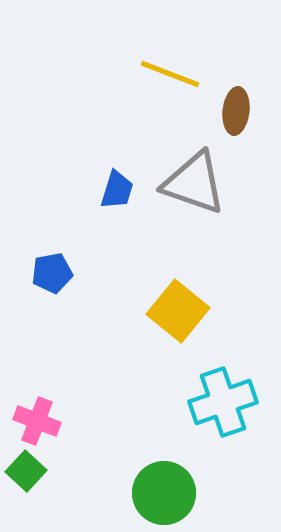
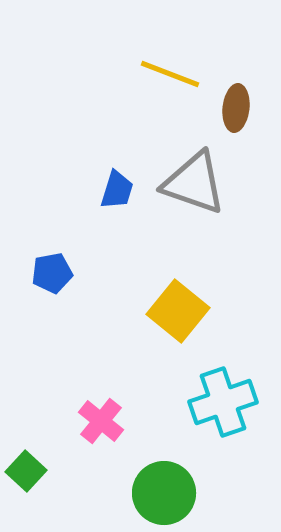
brown ellipse: moved 3 px up
pink cross: moved 64 px right; rotated 18 degrees clockwise
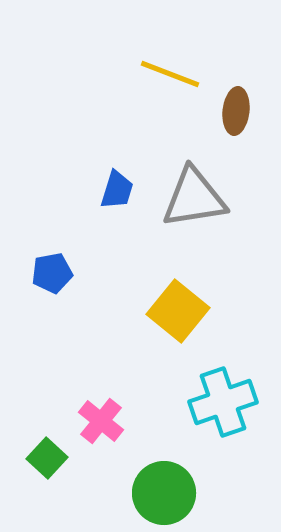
brown ellipse: moved 3 px down
gray triangle: moved 15 px down; rotated 28 degrees counterclockwise
green square: moved 21 px right, 13 px up
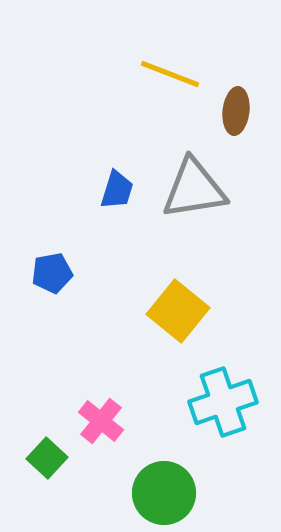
gray triangle: moved 9 px up
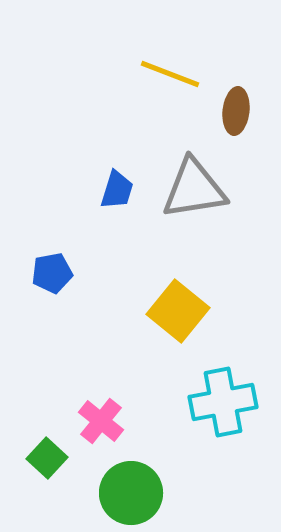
cyan cross: rotated 8 degrees clockwise
green circle: moved 33 px left
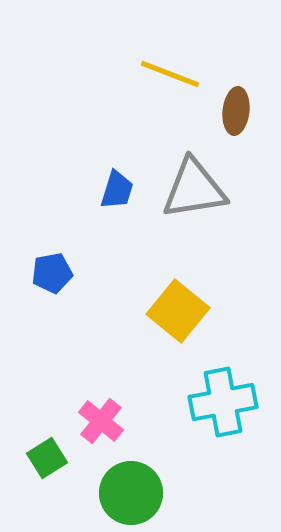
green square: rotated 15 degrees clockwise
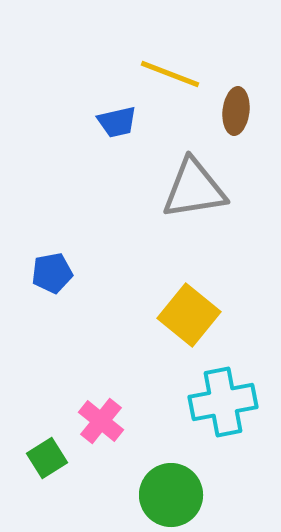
blue trapezoid: moved 68 px up; rotated 60 degrees clockwise
yellow square: moved 11 px right, 4 px down
green circle: moved 40 px right, 2 px down
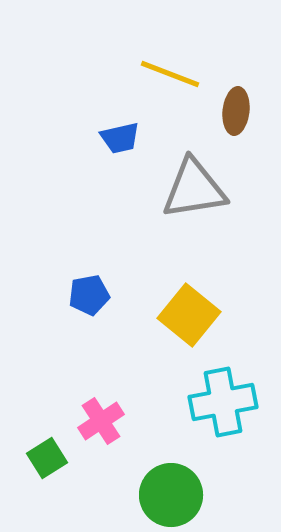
blue trapezoid: moved 3 px right, 16 px down
blue pentagon: moved 37 px right, 22 px down
pink cross: rotated 18 degrees clockwise
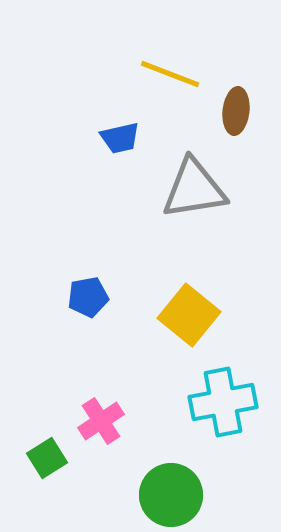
blue pentagon: moved 1 px left, 2 px down
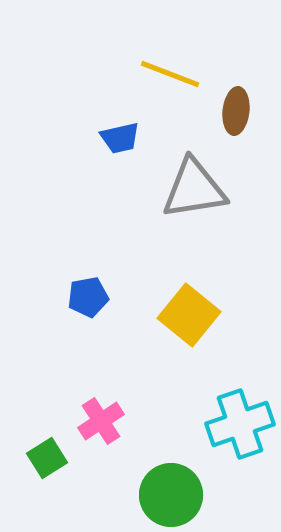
cyan cross: moved 17 px right, 22 px down; rotated 8 degrees counterclockwise
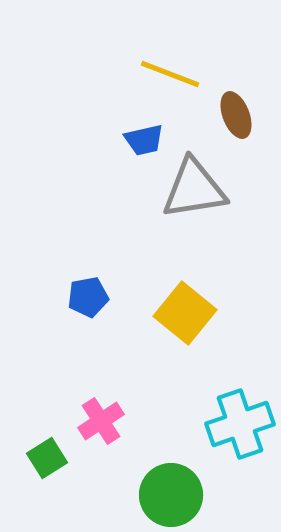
brown ellipse: moved 4 px down; rotated 27 degrees counterclockwise
blue trapezoid: moved 24 px right, 2 px down
yellow square: moved 4 px left, 2 px up
